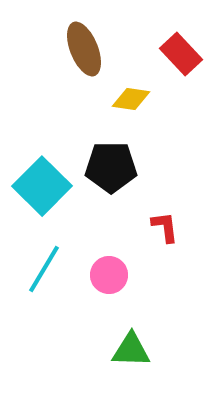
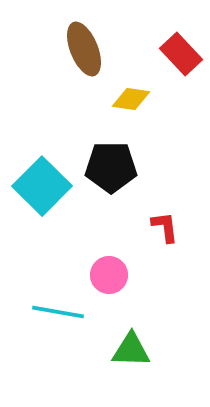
cyan line: moved 14 px right, 43 px down; rotated 69 degrees clockwise
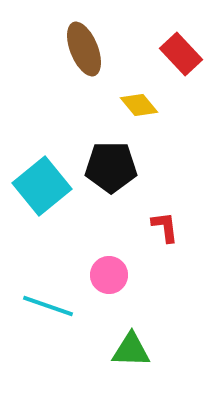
yellow diamond: moved 8 px right, 6 px down; rotated 42 degrees clockwise
cyan square: rotated 6 degrees clockwise
cyan line: moved 10 px left, 6 px up; rotated 9 degrees clockwise
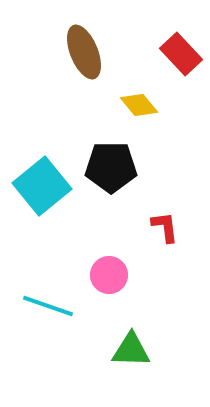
brown ellipse: moved 3 px down
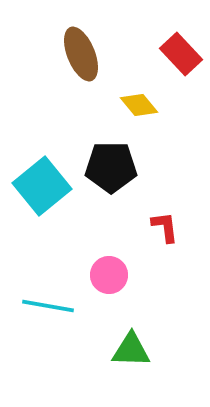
brown ellipse: moved 3 px left, 2 px down
cyan line: rotated 9 degrees counterclockwise
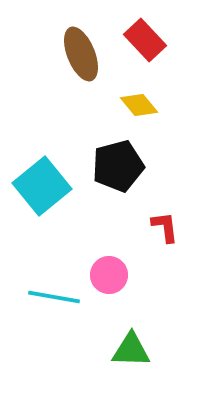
red rectangle: moved 36 px left, 14 px up
black pentagon: moved 7 px right, 1 px up; rotated 15 degrees counterclockwise
cyan line: moved 6 px right, 9 px up
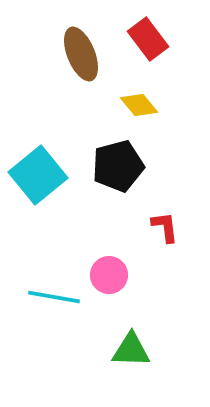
red rectangle: moved 3 px right, 1 px up; rotated 6 degrees clockwise
cyan square: moved 4 px left, 11 px up
